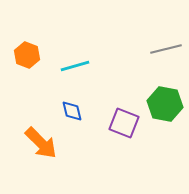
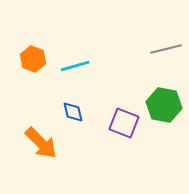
orange hexagon: moved 6 px right, 4 px down
green hexagon: moved 1 px left, 1 px down
blue diamond: moved 1 px right, 1 px down
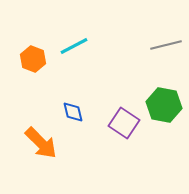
gray line: moved 4 px up
cyan line: moved 1 px left, 20 px up; rotated 12 degrees counterclockwise
purple square: rotated 12 degrees clockwise
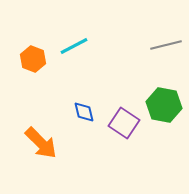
blue diamond: moved 11 px right
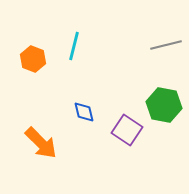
cyan line: rotated 48 degrees counterclockwise
purple square: moved 3 px right, 7 px down
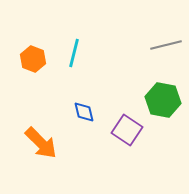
cyan line: moved 7 px down
green hexagon: moved 1 px left, 5 px up
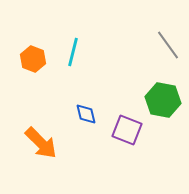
gray line: moved 2 px right; rotated 68 degrees clockwise
cyan line: moved 1 px left, 1 px up
blue diamond: moved 2 px right, 2 px down
purple square: rotated 12 degrees counterclockwise
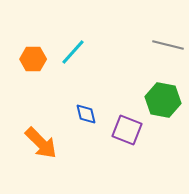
gray line: rotated 40 degrees counterclockwise
cyan line: rotated 28 degrees clockwise
orange hexagon: rotated 20 degrees counterclockwise
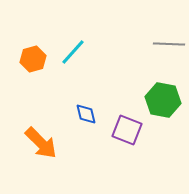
gray line: moved 1 px right, 1 px up; rotated 12 degrees counterclockwise
orange hexagon: rotated 15 degrees counterclockwise
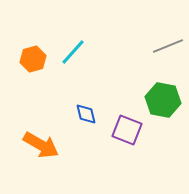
gray line: moved 1 px left, 2 px down; rotated 24 degrees counterclockwise
orange arrow: moved 2 px down; rotated 15 degrees counterclockwise
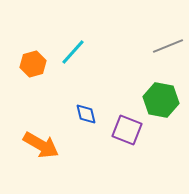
orange hexagon: moved 5 px down
green hexagon: moved 2 px left
